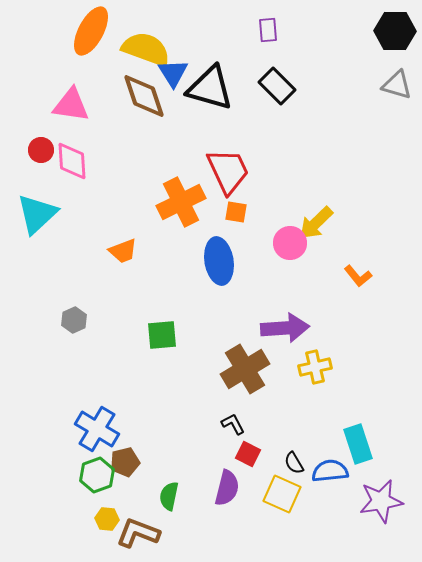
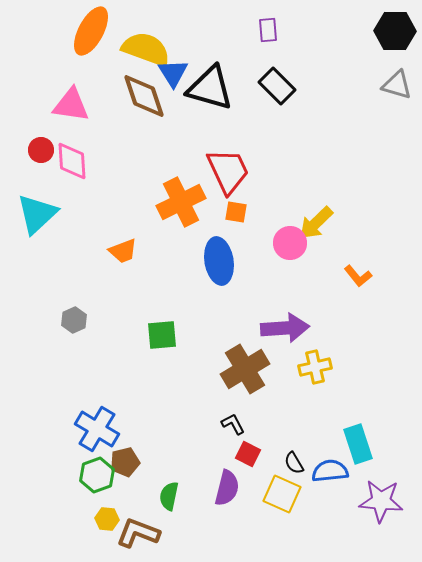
purple star: rotated 15 degrees clockwise
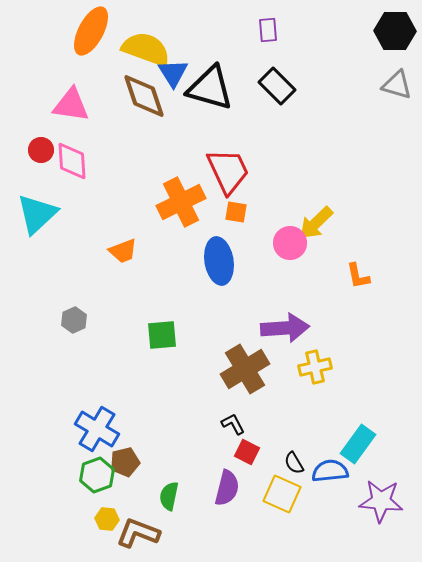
orange L-shape: rotated 28 degrees clockwise
cyan rectangle: rotated 54 degrees clockwise
red square: moved 1 px left, 2 px up
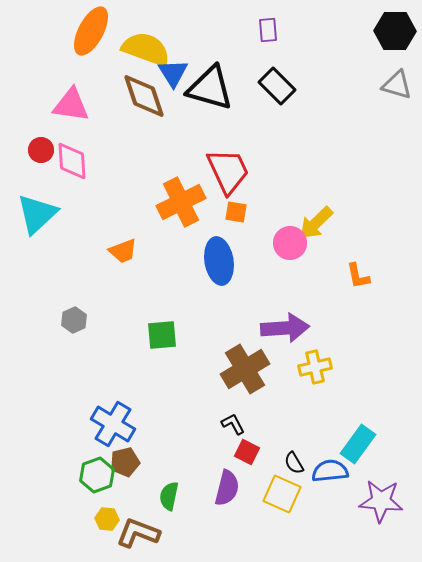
blue cross: moved 16 px right, 5 px up
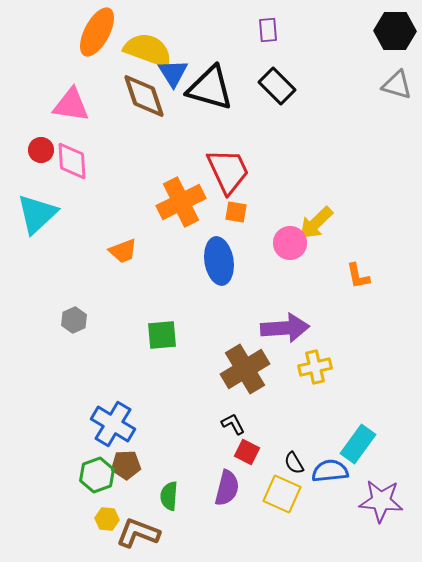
orange ellipse: moved 6 px right, 1 px down
yellow semicircle: moved 2 px right, 1 px down
brown pentagon: moved 1 px right, 3 px down; rotated 12 degrees clockwise
green semicircle: rotated 8 degrees counterclockwise
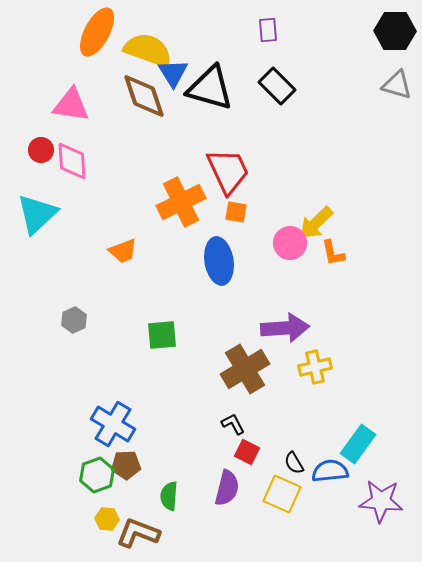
orange L-shape: moved 25 px left, 23 px up
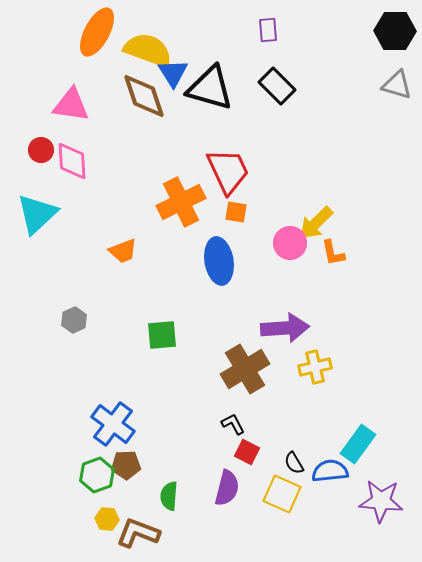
blue cross: rotated 6 degrees clockwise
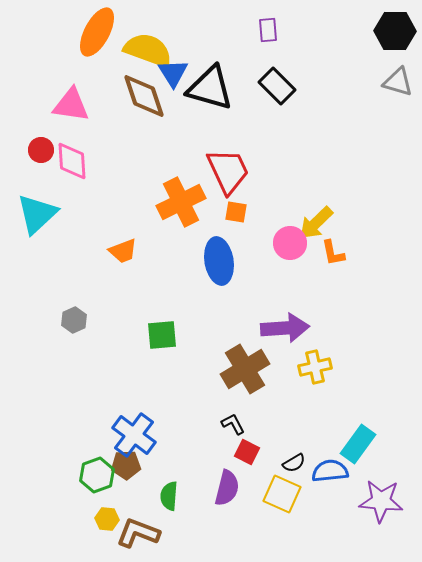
gray triangle: moved 1 px right, 3 px up
blue cross: moved 21 px right, 11 px down
black semicircle: rotated 90 degrees counterclockwise
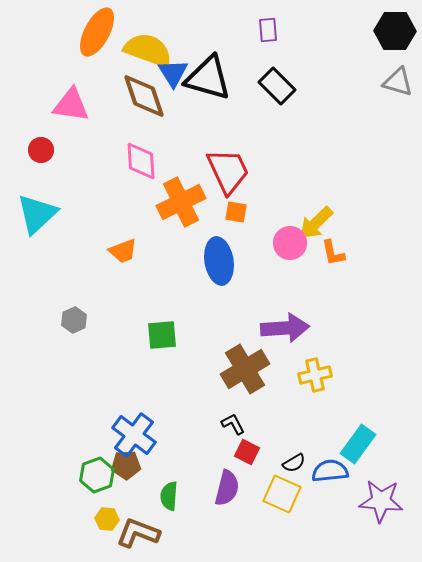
black triangle: moved 2 px left, 10 px up
pink diamond: moved 69 px right
yellow cross: moved 8 px down
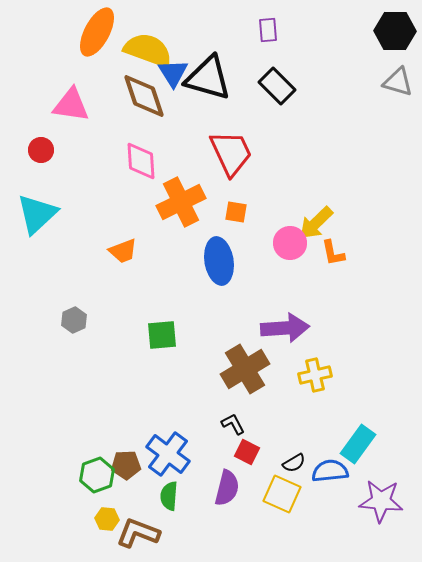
red trapezoid: moved 3 px right, 18 px up
blue cross: moved 34 px right, 19 px down
